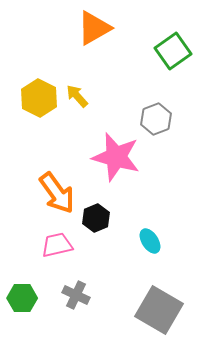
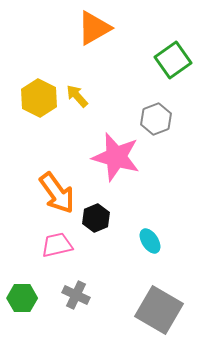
green square: moved 9 px down
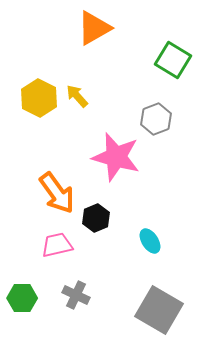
green square: rotated 24 degrees counterclockwise
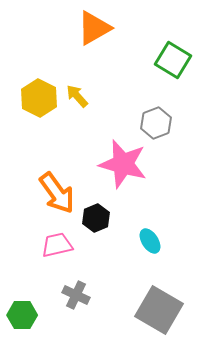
gray hexagon: moved 4 px down
pink star: moved 7 px right, 7 px down
green hexagon: moved 17 px down
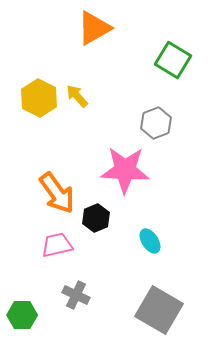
pink star: moved 2 px right, 6 px down; rotated 12 degrees counterclockwise
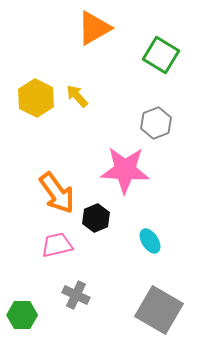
green square: moved 12 px left, 5 px up
yellow hexagon: moved 3 px left
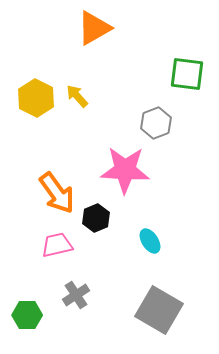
green square: moved 26 px right, 19 px down; rotated 24 degrees counterclockwise
gray cross: rotated 32 degrees clockwise
green hexagon: moved 5 px right
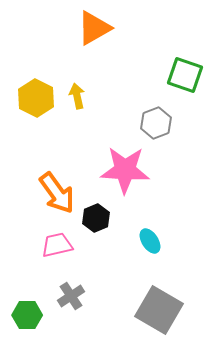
green square: moved 2 px left, 1 px down; rotated 12 degrees clockwise
yellow arrow: rotated 30 degrees clockwise
gray cross: moved 5 px left, 1 px down
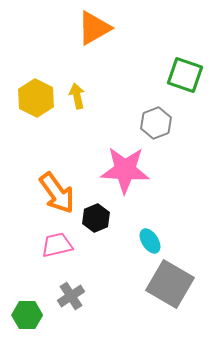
gray square: moved 11 px right, 26 px up
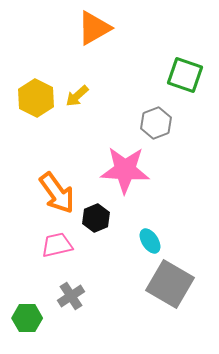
yellow arrow: rotated 120 degrees counterclockwise
green hexagon: moved 3 px down
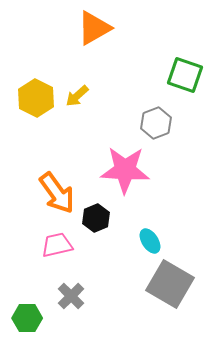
gray cross: rotated 12 degrees counterclockwise
